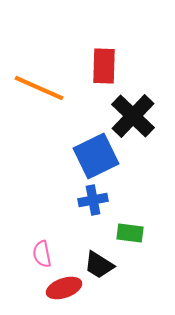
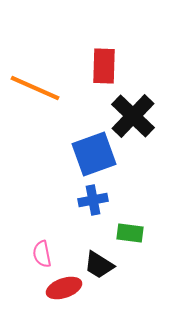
orange line: moved 4 px left
blue square: moved 2 px left, 2 px up; rotated 6 degrees clockwise
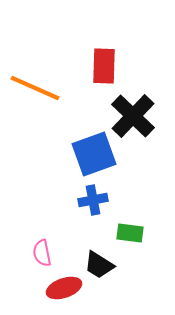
pink semicircle: moved 1 px up
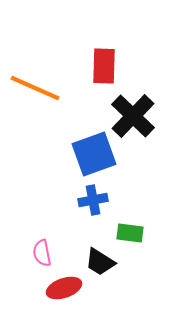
black trapezoid: moved 1 px right, 3 px up
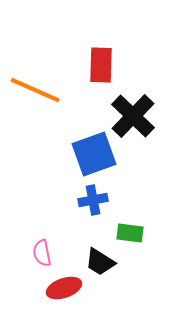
red rectangle: moved 3 px left, 1 px up
orange line: moved 2 px down
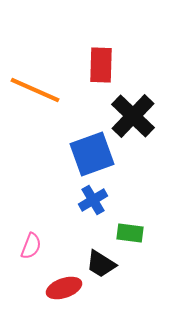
blue square: moved 2 px left
blue cross: rotated 20 degrees counterclockwise
pink semicircle: moved 11 px left, 7 px up; rotated 148 degrees counterclockwise
black trapezoid: moved 1 px right, 2 px down
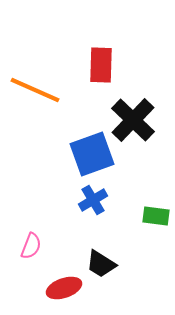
black cross: moved 4 px down
green rectangle: moved 26 px right, 17 px up
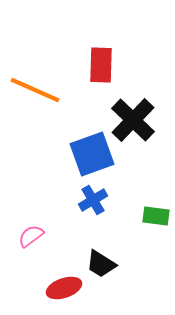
pink semicircle: moved 10 px up; rotated 148 degrees counterclockwise
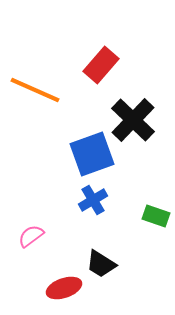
red rectangle: rotated 39 degrees clockwise
green rectangle: rotated 12 degrees clockwise
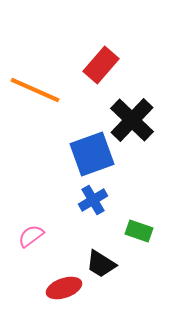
black cross: moved 1 px left
green rectangle: moved 17 px left, 15 px down
